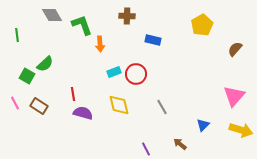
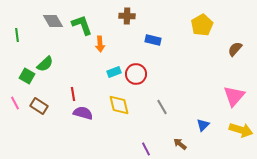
gray diamond: moved 1 px right, 6 px down
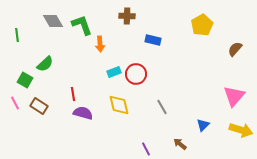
green square: moved 2 px left, 4 px down
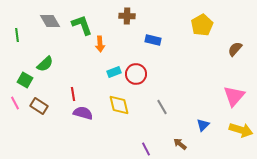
gray diamond: moved 3 px left
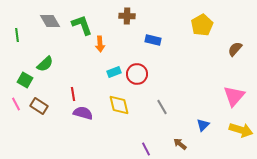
red circle: moved 1 px right
pink line: moved 1 px right, 1 px down
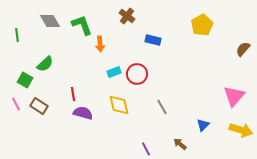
brown cross: rotated 35 degrees clockwise
brown semicircle: moved 8 px right
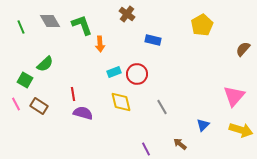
brown cross: moved 2 px up
green line: moved 4 px right, 8 px up; rotated 16 degrees counterclockwise
yellow diamond: moved 2 px right, 3 px up
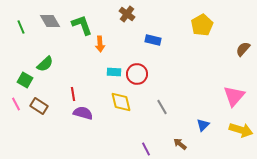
cyan rectangle: rotated 24 degrees clockwise
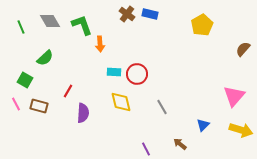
blue rectangle: moved 3 px left, 26 px up
green semicircle: moved 6 px up
red line: moved 5 px left, 3 px up; rotated 40 degrees clockwise
brown rectangle: rotated 18 degrees counterclockwise
purple semicircle: rotated 78 degrees clockwise
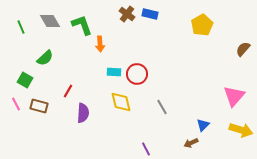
brown arrow: moved 11 px right, 1 px up; rotated 64 degrees counterclockwise
